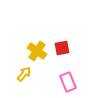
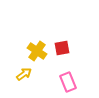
yellow arrow: rotated 14 degrees clockwise
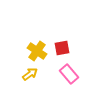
yellow arrow: moved 6 px right
pink rectangle: moved 1 px right, 8 px up; rotated 18 degrees counterclockwise
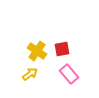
red square: moved 1 px down
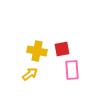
yellow cross: rotated 24 degrees counterclockwise
pink rectangle: moved 3 px right, 4 px up; rotated 36 degrees clockwise
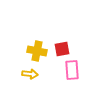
yellow arrow: rotated 42 degrees clockwise
